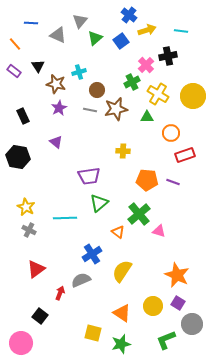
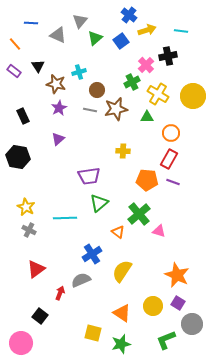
purple triangle at (56, 142): moved 2 px right, 3 px up; rotated 40 degrees clockwise
red rectangle at (185, 155): moved 16 px left, 4 px down; rotated 42 degrees counterclockwise
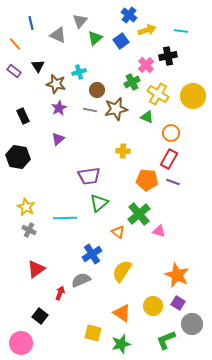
blue line at (31, 23): rotated 72 degrees clockwise
green triangle at (147, 117): rotated 24 degrees clockwise
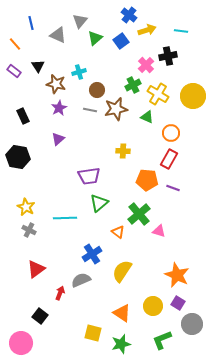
green cross at (132, 82): moved 1 px right, 3 px down
purple line at (173, 182): moved 6 px down
green L-shape at (166, 340): moved 4 px left
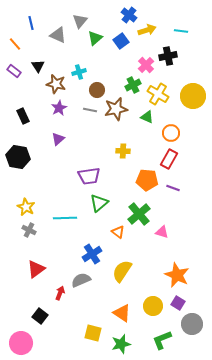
pink triangle at (159, 231): moved 3 px right, 1 px down
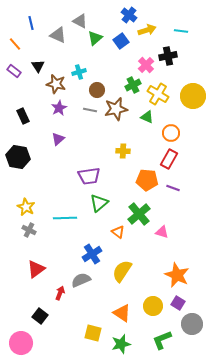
gray triangle at (80, 21): rotated 42 degrees counterclockwise
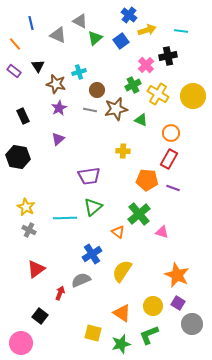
green triangle at (147, 117): moved 6 px left, 3 px down
green triangle at (99, 203): moved 6 px left, 4 px down
green L-shape at (162, 340): moved 13 px left, 5 px up
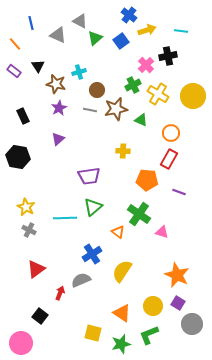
purple line at (173, 188): moved 6 px right, 4 px down
green cross at (139, 214): rotated 15 degrees counterclockwise
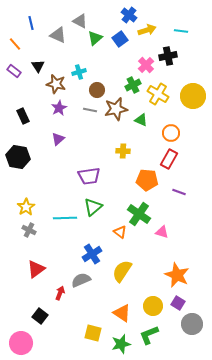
blue square at (121, 41): moved 1 px left, 2 px up
yellow star at (26, 207): rotated 12 degrees clockwise
orange triangle at (118, 232): moved 2 px right
